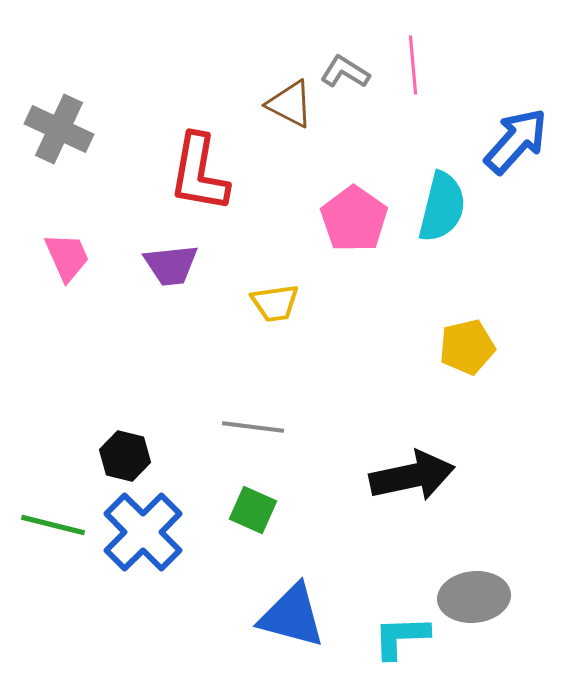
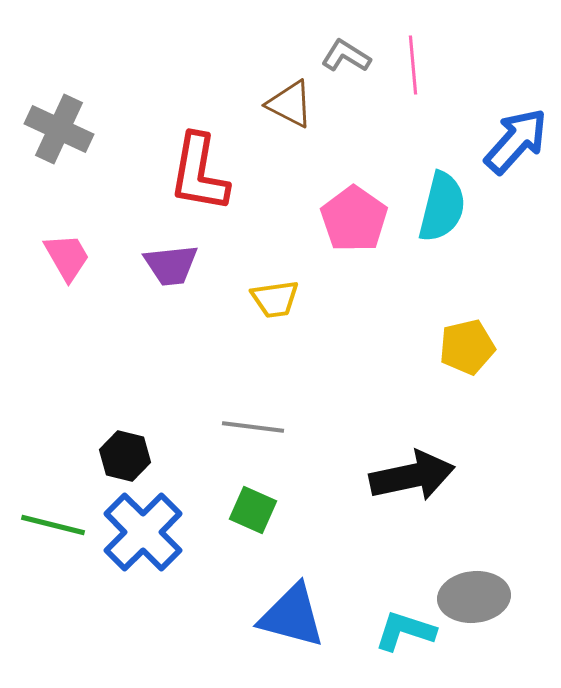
gray L-shape: moved 1 px right, 16 px up
pink trapezoid: rotated 6 degrees counterclockwise
yellow trapezoid: moved 4 px up
cyan L-shape: moved 4 px right, 6 px up; rotated 20 degrees clockwise
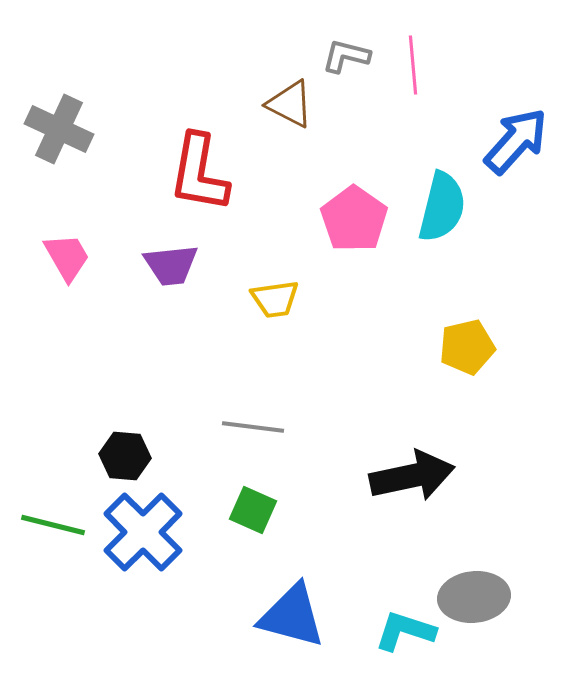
gray L-shape: rotated 18 degrees counterclockwise
black hexagon: rotated 9 degrees counterclockwise
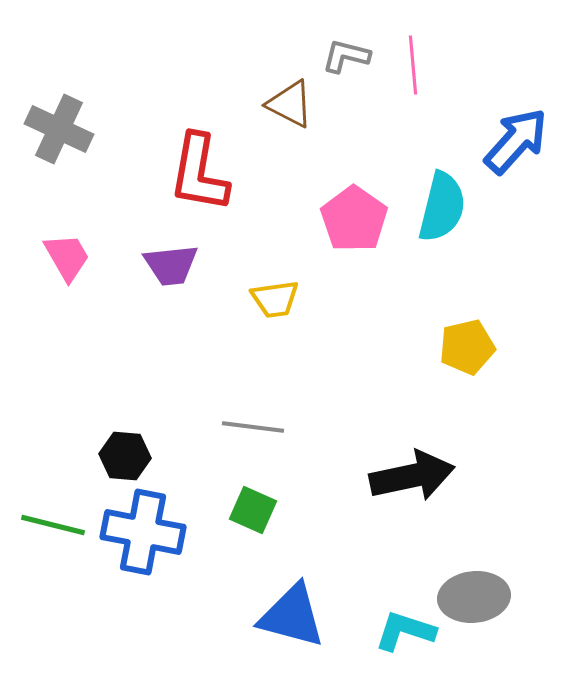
blue cross: rotated 34 degrees counterclockwise
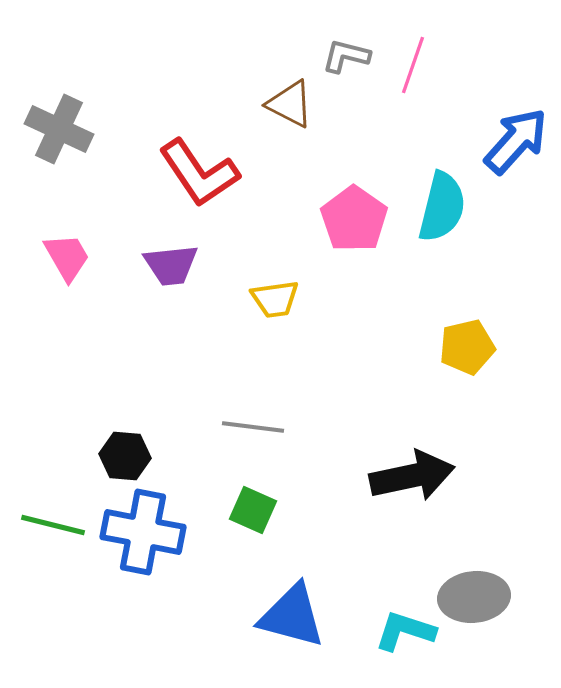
pink line: rotated 24 degrees clockwise
red L-shape: rotated 44 degrees counterclockwise
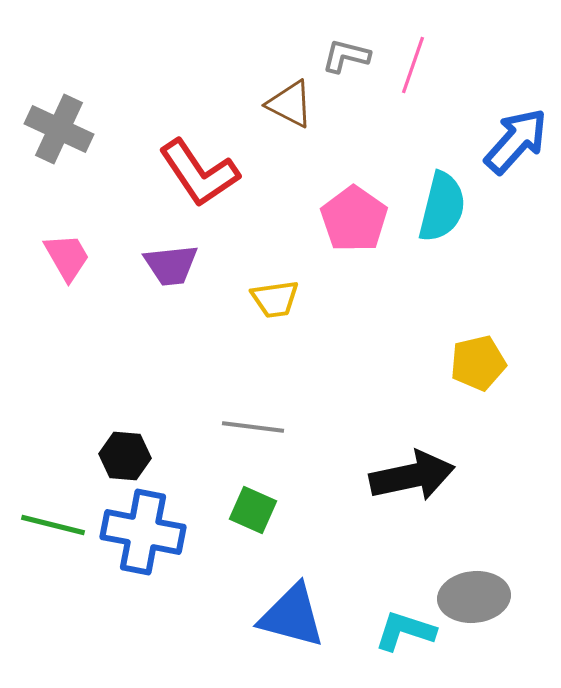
yellow pentagon: moved 11 px right, 16 px down
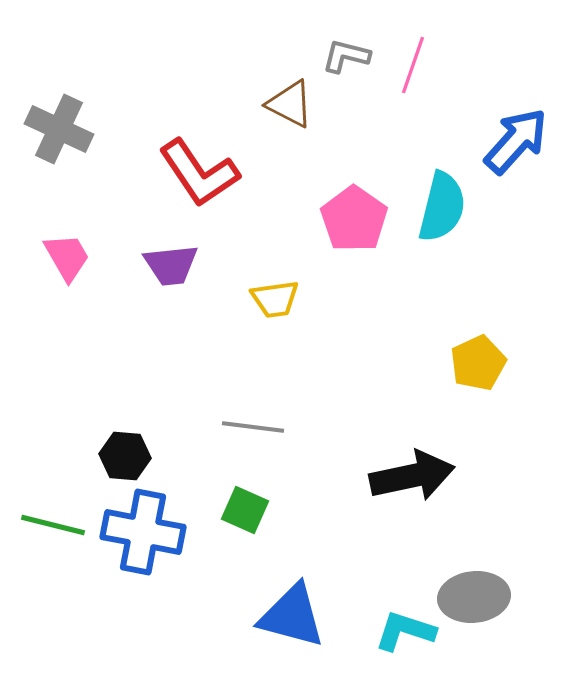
yellow pentagon: rotated 12 degrees counterclockwise
green square: moved 8 px left
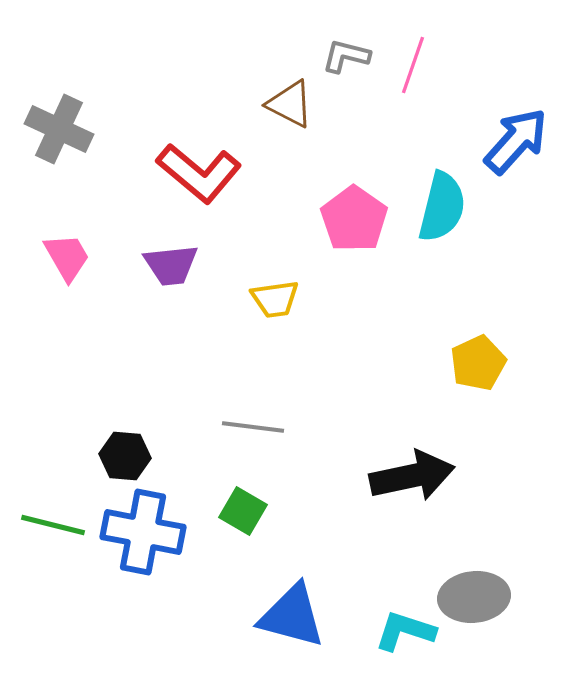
red L-shape: rotated 16 degrees counterclockwise
green square: moved 2 px left, 1 px down; rotated 6 degrees clockwise
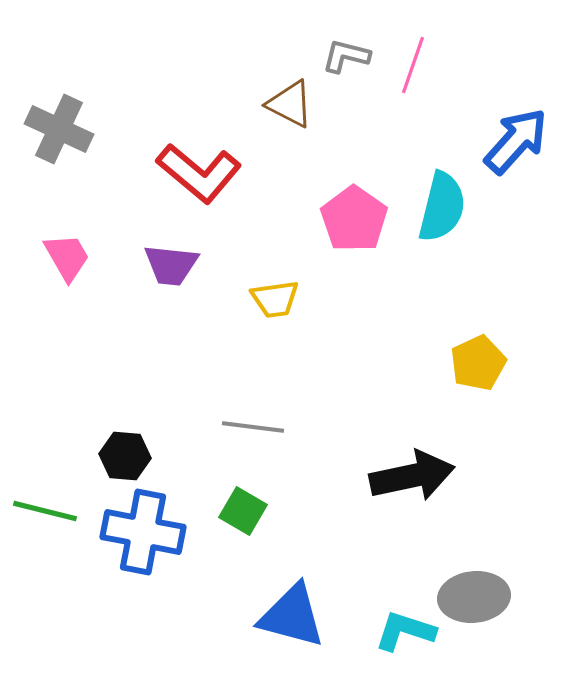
purple trapezoid: rotated 12 degrees clockwise
green line: moved 8 px left, 14 px up
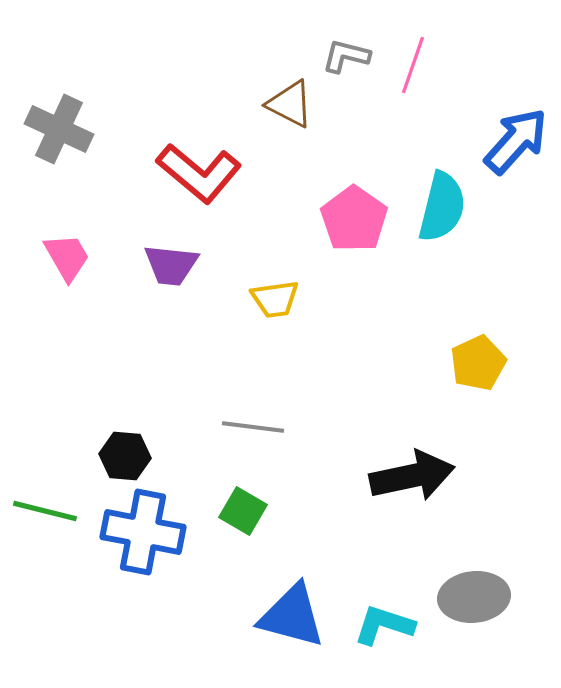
cyan L-shape: moved 21 px left, 6 px up
